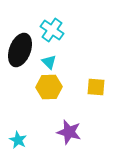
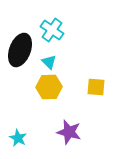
cyan star: moved 2 px up
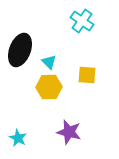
cyan cross: moved 30 px right, 9 px up
yellow square: moved 9 px left, 12 px up
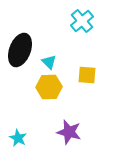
cyan cross: rotated 15 degrees clockwise
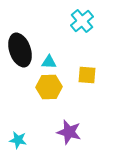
black ellipse: rotated 40 degrees counterclockwise
cyan triangle: rotated 42 degrees counterclockwise
cyan star: moved 2 px down; rotated 18 degrees counterclockwise
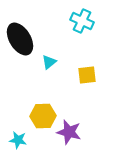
cyan cross: rotated 25 degrees counterclockwise
black ellipse: moved 11 px up; rotated 12 degrees counterclockwise
cyan triangle: rotated 42 degrees counterclockwise
yellow square: rotated 12 degrees counterclockwise
yellow hexagon: moved 6 px left, 29 px down
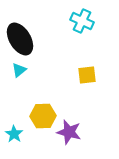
cyan triangle: moved 30 px left, 8 px down
cyan star: moved 4 px left, 6 px up; rotated 24 degrees clockwise
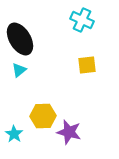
cyan cross: moved 1 px up
yellow square: moved 10 px up
